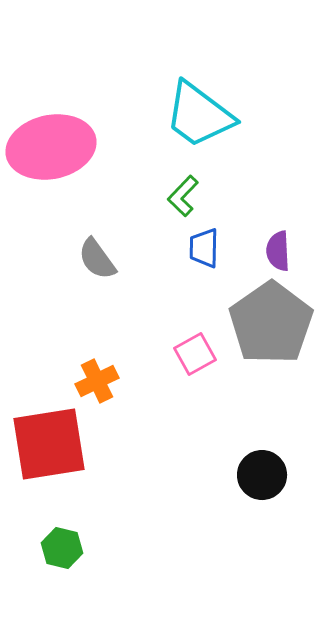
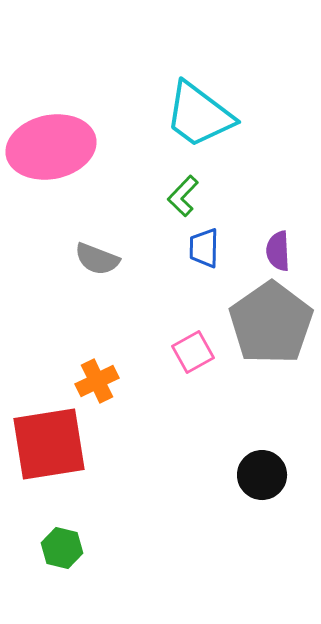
gray semicircle: rotated 33 degrees counterclockwise
pink square: moved 2 px left, 2 px up
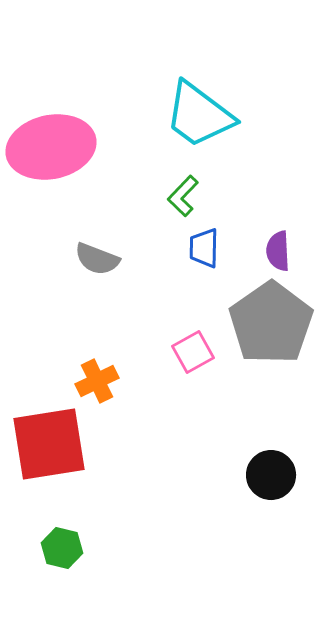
black circle: moved 9 px right
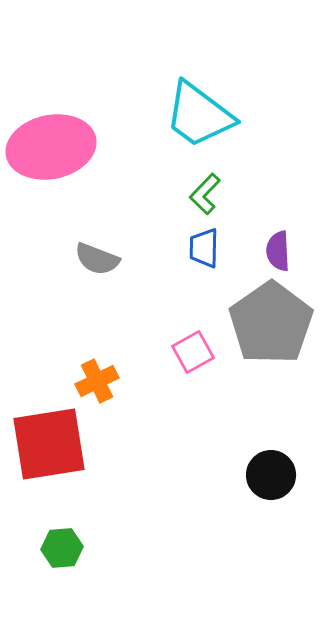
green L-shape: moved 22 px right, 2 px up
green hexagon: rotated 18 degrees counterclockwise
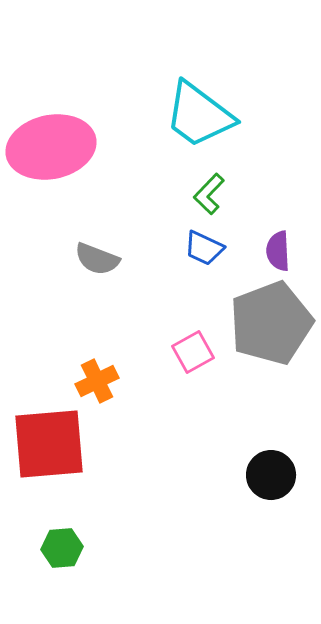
green L-shape: moved 4 px right
blue trapezoid: rotated 66 degrees counterclockwise
gray pentagon: rotated 14 degrees clockwise
red square: rotated 4 degrees clockwise
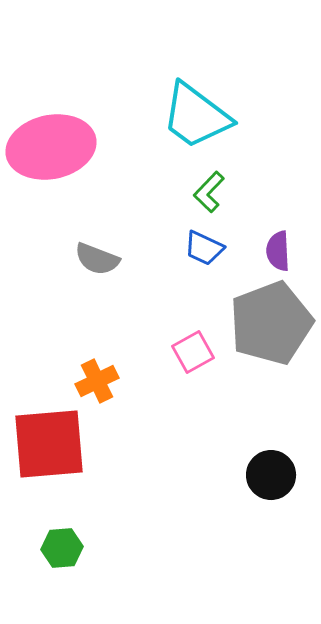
cyan trapezoid: moved 3 px left, 1 px down
green L-shape: moved 2 px up
